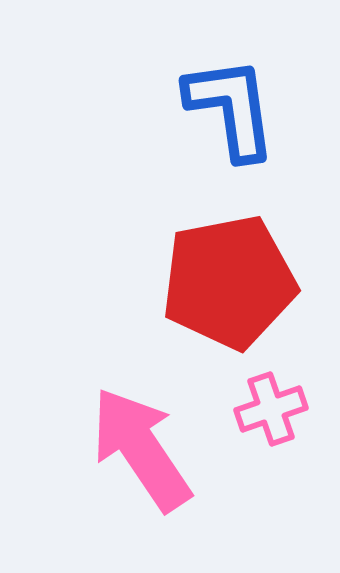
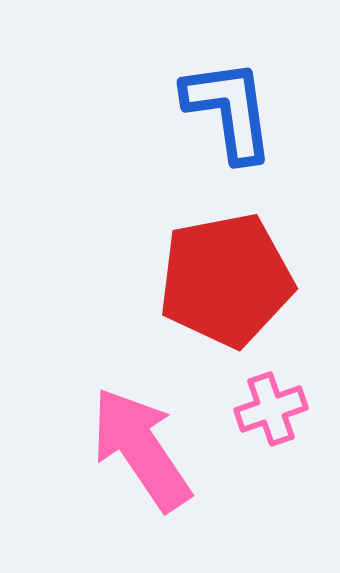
blue L-shape: moved 2 px left, 2 px down
red pentagon: moved 3 px left, 2 px up
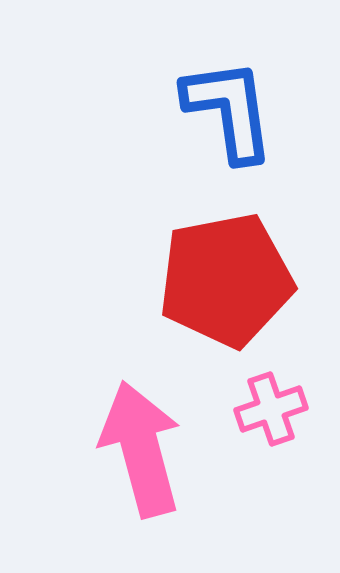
pink arrow: rotated 19 degrees clockwise
